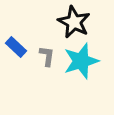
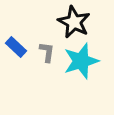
gray L-shape: moved 4 px up
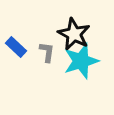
black star: moved 12 px down
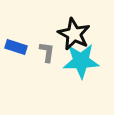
blue rectangle: rotated 25 degrees counterclockwise
cyan star: rotated 15 degrees clockwise
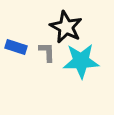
black star: moved 8 px left, 7 px up
gray L-shape: rotated 10 degrees counterclockwise
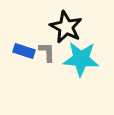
blue rectangle: moved 8 px right, 4 px down
cyan star: moved 2 px up; rotated 6 degrees clockwise
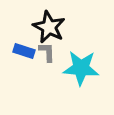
black star: moved 17 px left
cyan star: moved 9 px down
